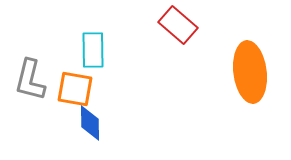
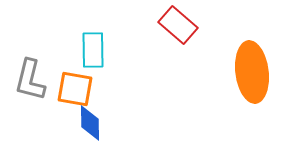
orange ellipse: moved 2 px right
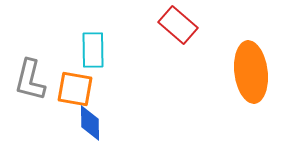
orange ellipse: moved 1 px left
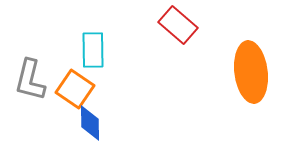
orange square: rotated 24 degrees clockwise
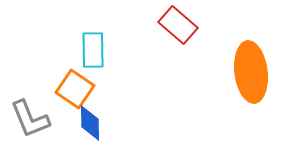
gray L-shape: moved 39 px down; rotated 36 degrees counterclockwise
